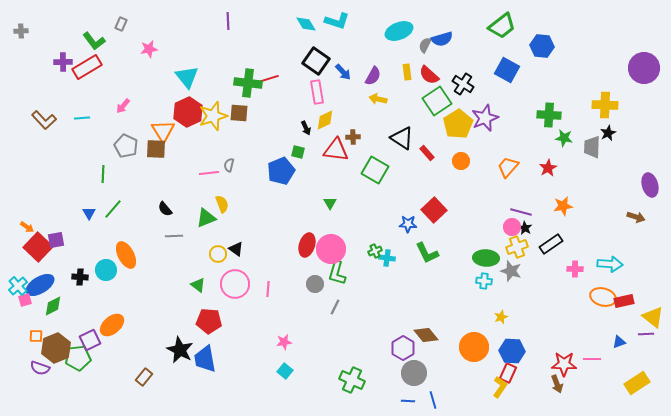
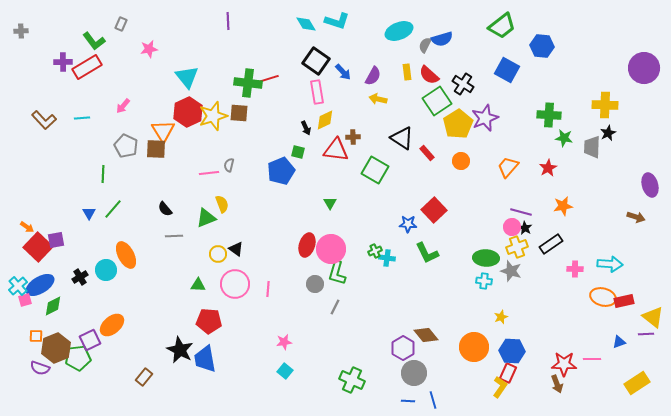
black cross at (80, 277): rotated 35 degrees counterclockwise
green triangle at (198, 285): rotated 35 degrees counterclockwise
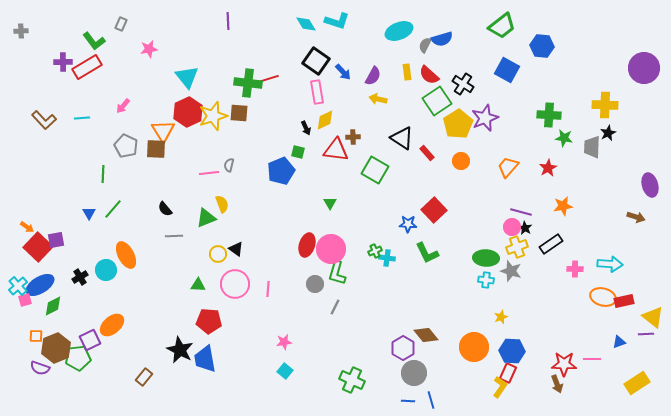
cyan cross at (484, 281): moved 2 px right, 1 px up
blue line at (433, 400): moved 2 px left
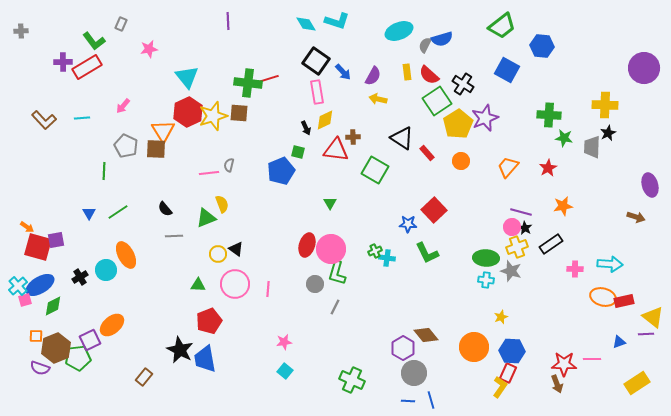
green line at (103, 174): moved 1 px right, 3 px up
green line at (113, 209): moved 5 px right, 3 px down; rotated 15 degrees clockwise
red square at (38, 247): rotated 28 degrees counterclockwise
red pentagon at (209, 321): rotated 25 degrees counterclockwise
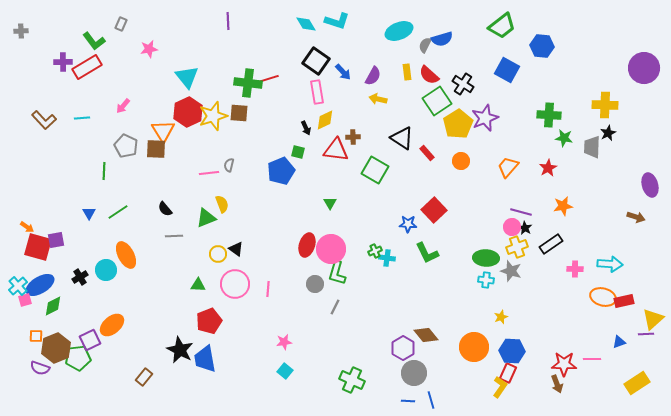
yellow triangle at (653, 317): moved 2 px down; rotated 40 degrees clockwise
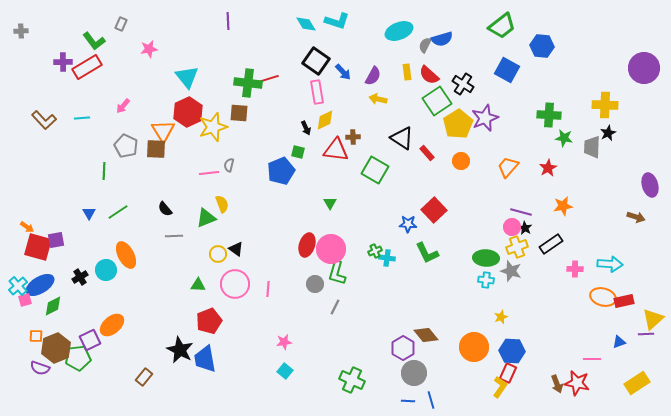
yellow star at (213, 116): moved 11 px down
red star at (564, 364): moved 13 px right, 19 px down; rotated 10 degrees clockwise
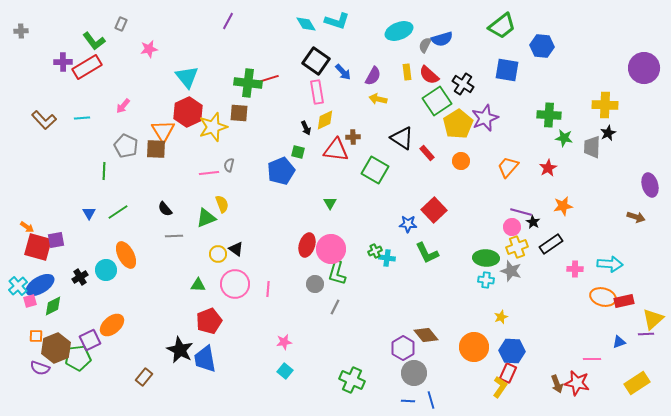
purple line at (228, 21): rotated 30 degrees clockwise
blue square at (507, 70): rotated 20 degrees counterclockwise
black star at (525, 228): moved 8 px right, 6 px up
pink square at (25, 300): moved 5 px right, 1 px down
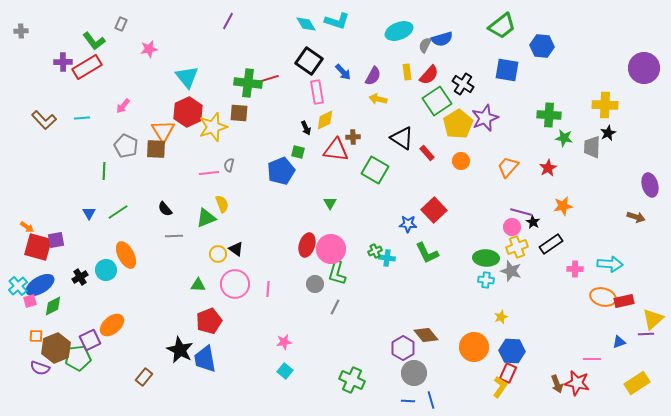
black square at (316, 61): moved 7 px left
red semicircle at (429, 75): rotated 90 degrees counterclockwise
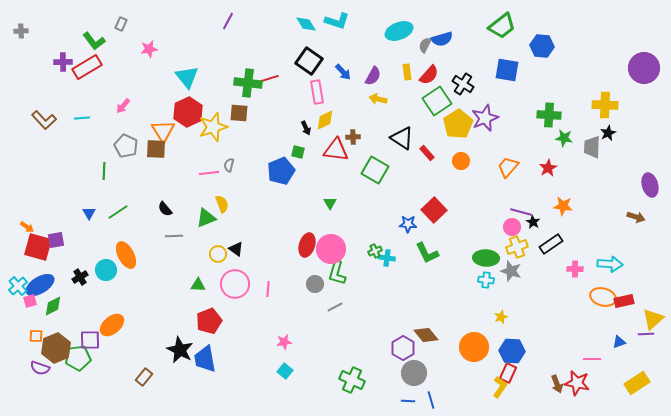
orange star at (563, 206): rotated 18 degrees clockwise
gray line at (335, 307): rotated 35 degrees clockwise
purple square at (90, 340): rotated 25 degrees clockwise
